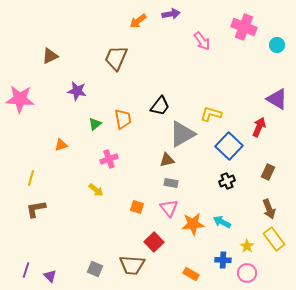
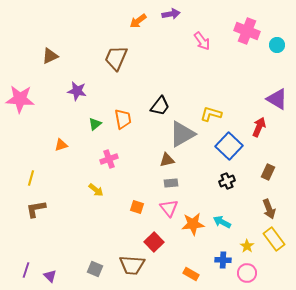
pink cross at (244, 27): moved 3 px right, 4 px down
gray rectangle at (171, 183): rotated 16 degrees counterclockwise
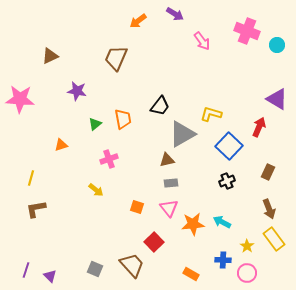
purple arrow at (171, 14): moved 4 px right; rotated 42 degrees clockwise
brown trapezoid at (132, 265): rotated 136 degrees counterclockwise
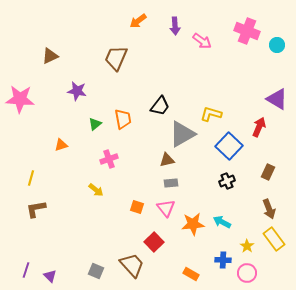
purple arrow at (175, 14): moved 12 px down; rotated 54 degrees clockwise
pink arrow at (202, 41): rotated 18 degrees counterclockwise
pink triangle at (169, 208): moved 3 px left
gray square at (95, 269): moved 1 px right, 2 px down
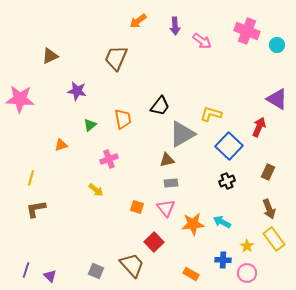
green triangle at (95, 124): moved 5 px left, 1 px down
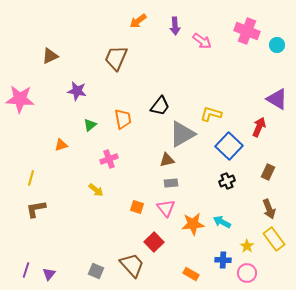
purple triangle at (50, 276): moved 1 px left, 2 px up; rotated 24 degrees clockwise
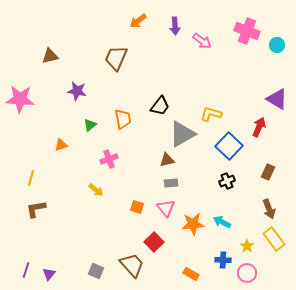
brown triangle at (50, 56): rotated 12 degrees clockwise
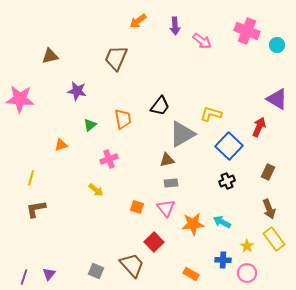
purple line at (26, 270): moved 2 px left, 7 px down
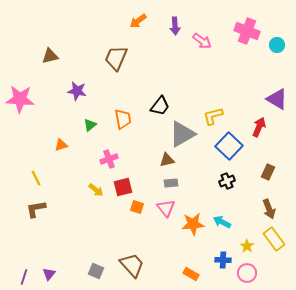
yellow L-shape at (211, 114): moved 2 px right, 2 px down; rotated 30 degrees counterclockwise
yellow line at (31, 178): moved 5 px right; rotated 42 degrees counterclockwise
red square at (154, 242): moved 31 px left, 55 px up; rotated 30 degrees clockwise
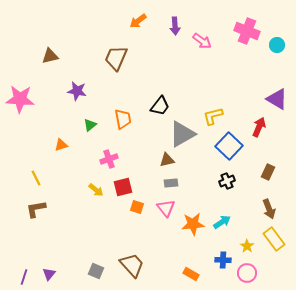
cyan arrow at (222, 222): rotated 120 degrees clockwise
